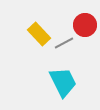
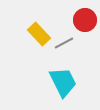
red circle: moved 5 px up
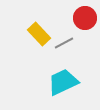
red circle: moved 2 px up
cyan trapezoid: rotated 88 degrees counterclockwise
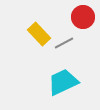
red circle: moved 2 px left, 1 px up
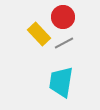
red circle: moved 20 px left
cyan trapezoid: moved 2 px left; rotated 56 degrees counterclockwise
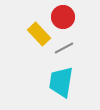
gray line: moved 5 px down
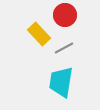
red circle: moved 2 px right, 2 px up
